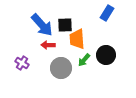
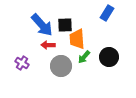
black circle: moved 3 px right, 2 px down
green arrow: moved 3 px up
gray circle: moved 2 px up
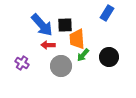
green arrow: moved 1 px left, 2 px up
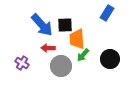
red arrow: moved 3 px down
black circle: moved 1 px right, 2 px down
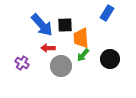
orange trapezoid: moved 4 px right, 1 px up
